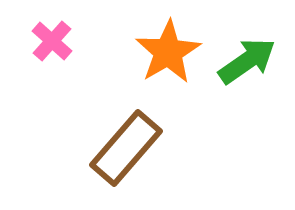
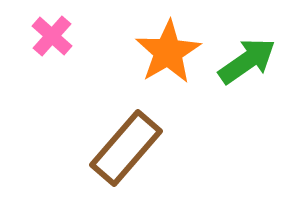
pink cross: moved 5 px up
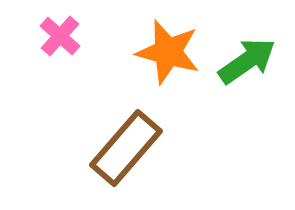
pink cross: moved 8 px right
orange star: rotated 26 degrees counterclockwise
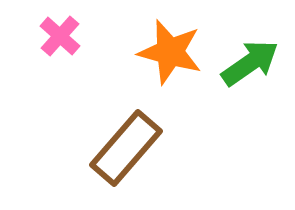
orange star: moved 2 px right
green arrow: moved 3 px right, 2 px down
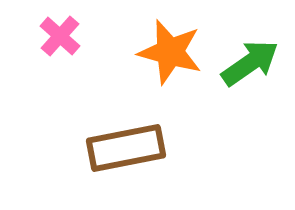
brown rectangle: rotated 38 degrees clockwise
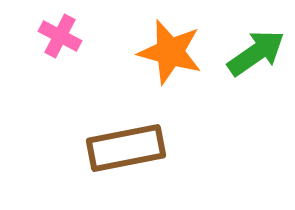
pink cross: rotated 15 degrees counterclockwise
green arrow: moved 6 px right, 10 px up
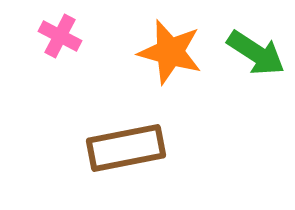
green arrow: rotated 68 degrees clockwise
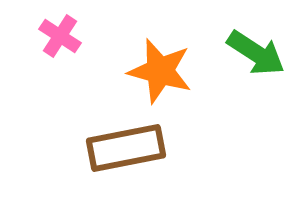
pink cross: rotated 6 degrees clockwise
orange star: moved 10 px left, 19 px down
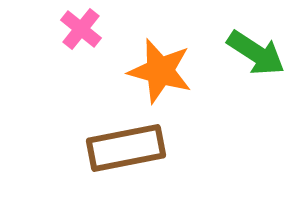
pink cross: moved 21 px right, 7 px up; rotated 6 degrees clockwise
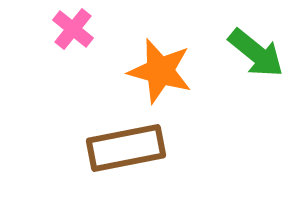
pink cross: moved 8 px left
green arrow: rotated 6 degrees clockwise
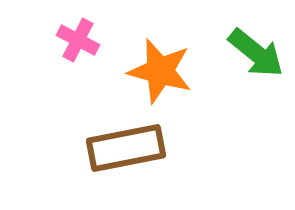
pink cross: moved 5 px right, 11 px down; rotated 12 degrees counterclockwise
